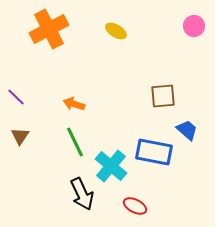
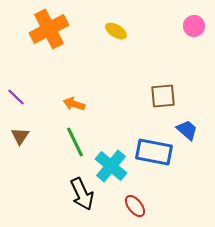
red ellipse: rotated 25 degrees clockwise
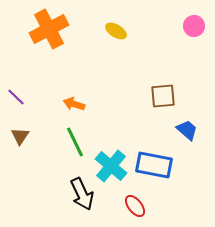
blue rectangle: moved 13 px down
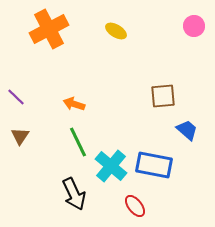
green line: moved 3 px right
black arrow: moved 8 px left
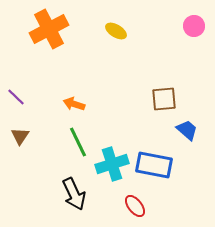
brown square: moved 1 px right, 3 px down
cyan cross: moved 1 px right, 2 px up; rotated 32 degrees clockwise
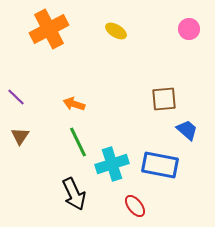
pink circle: moved 5 px left, 3 px down
blue rectangle: moved 6 px right
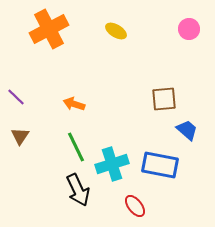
green line: moved 2 px left, 5 px down
black arrow: moved 4 px right, 4 px up
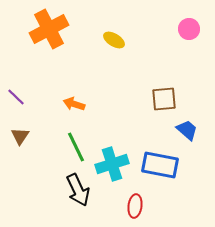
yellow ellipse: moved 2 px left, 9 px down
red ellipse: rotated 45 degrees clockwise
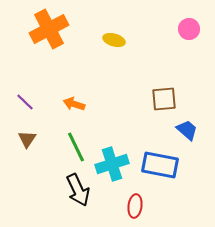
yellow ellipse: rotated 15 degrees counterclockwise
purple line: moved 9 px right, 5 px down
brown triangle: moved 7 px right, 3 px down
